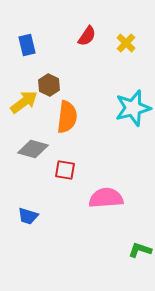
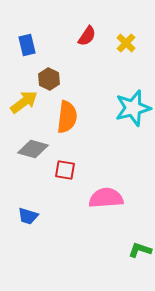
brown hexagon: moved 6 px up
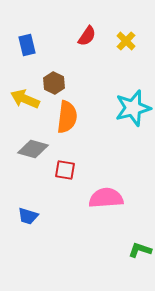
yellow cross: moved 2 px up
brown hexagon: moved 5 px right, 4 px down
yellow arrow: moved 1 px right, 3 px up; rotated 120 degrees counterclockwise
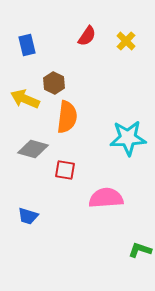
cyan star: moved 5 px left, 30 px down; rotated 12 degrees clockwise
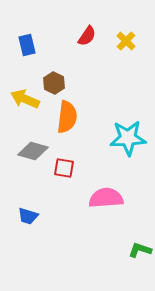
gray diamond: moved 2 px down
red square: moved 1 px left, 2 px up
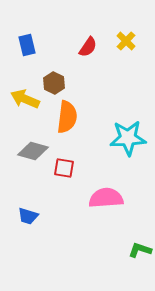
red semicircle: moved 1 px right, 11 px down
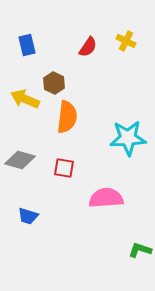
yellow cross: rotated 18 degrees counterclockwise
gray diamond: moved 13 px left, 9 px down
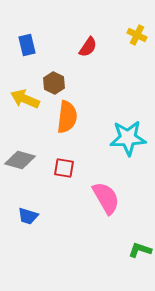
yellow cross: moved 11 px right, 6 px up
pink semicircle: rotated 64 degrees clockwise
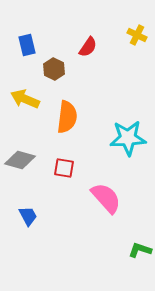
brown hexagon: moved 14 px up
pink semicircle: rotated 12 degrees counterclockwise
blue trapezoid: rotated 135 degrees counterclockwise
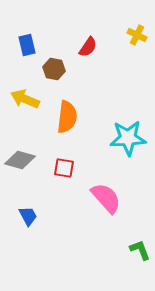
brown hexagon: rotated 15 degrees counterclockwise
green L-shape: rotated 50 degrees clockwise
